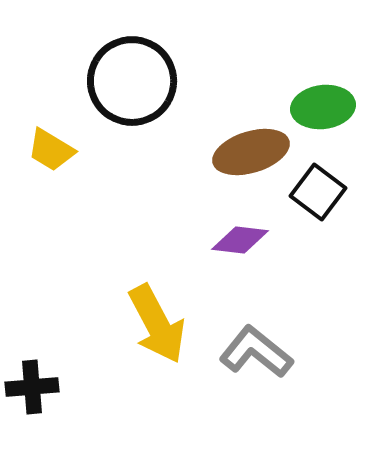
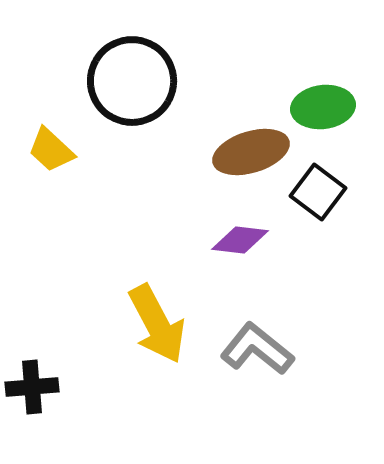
yellow trapezoid: rotated 12 degrees clockwise
gray L-shape: moved 1 px right, 3 px up
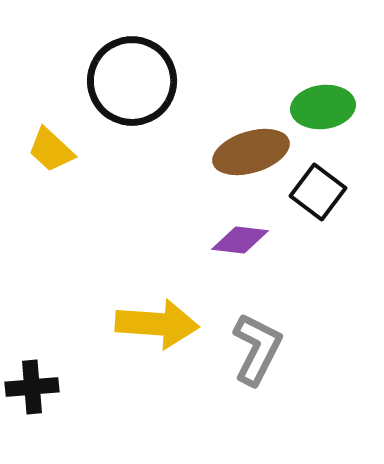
yellow arrow: rotated 58 degrees counterclockwise
gray L-shape: rotated 78 degrees clockwise
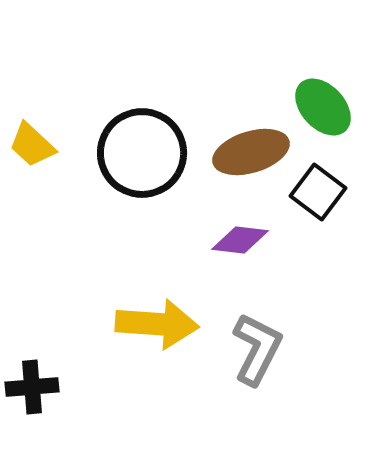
black circle: moved 10 px right, 72 px down
green ellipse: rotated 54 degrees clockwise
yellow trapezoid: moved 19 px left, 5 px up
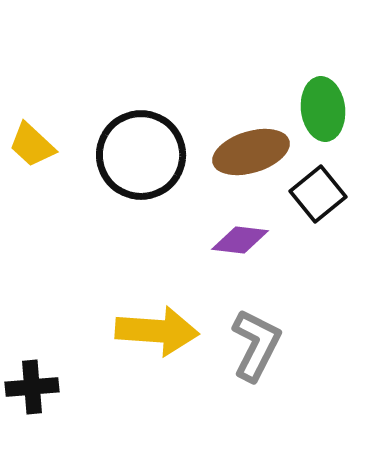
green ellipse: moved 2 px down; rotated 36 degrees clockwise
black circle: moved 1 px left, 2 px down
black square: moved 2 px down; rotated 14 degrees clockwise
yellow arrow: moved 7 px down
gray L-shape: moved 1 px left, 4 px up
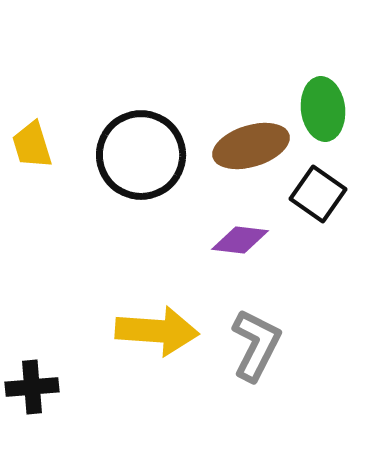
yellow trapezoid: rotated 30 degrees clockwise
brown ellipse: moved 6 px up
black square: rotated 16 degrees counterclockwise
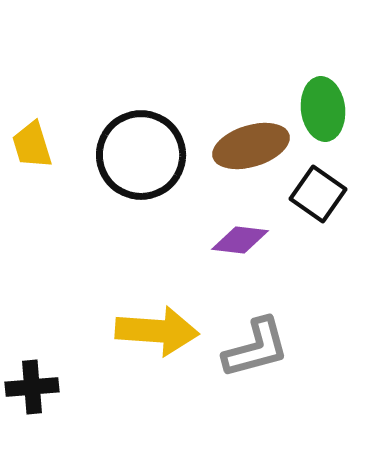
gray L-shape: moved 3 px down; rotated 48 degrees clockwise
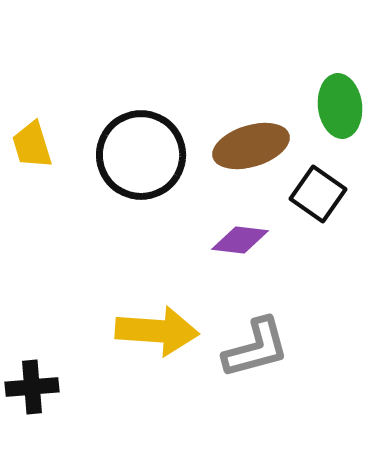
green ellipse: moved 17 px right, 3 px up
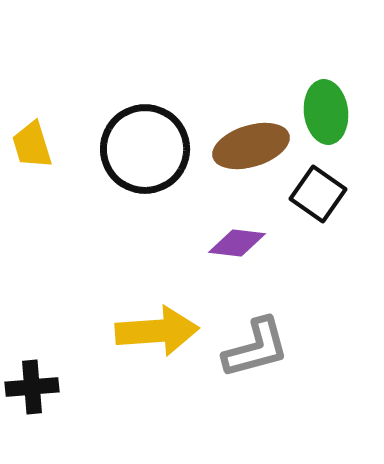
green ellipse: moved 14 px left, 6 px down
black circle: moved 4 px right, 6 px up
purple diamond: moved 3 px left, 3 px down
yellow arrow: rotated 8 degrees counterclockwise
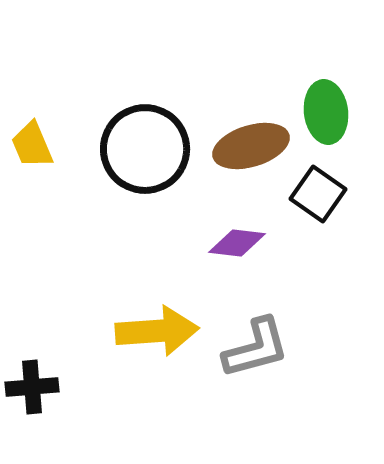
yellow trapezoid: rotated 6 degrees counterclockwise
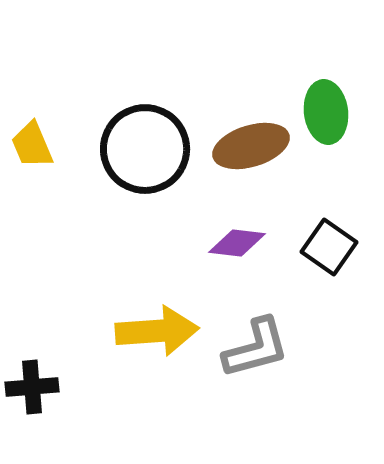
black square: moved 11 px right, 53 px down
